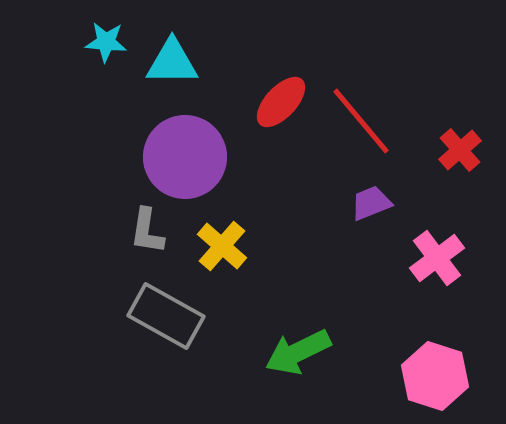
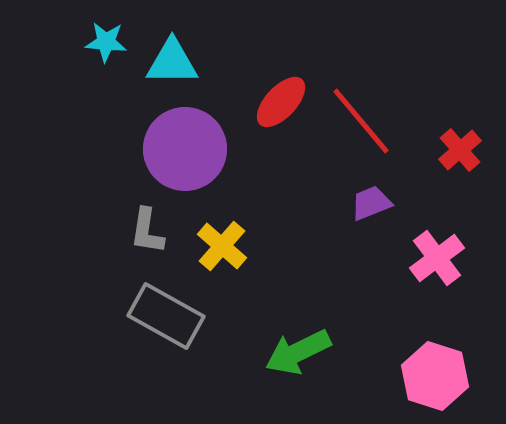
purple circle: moved 8 px up
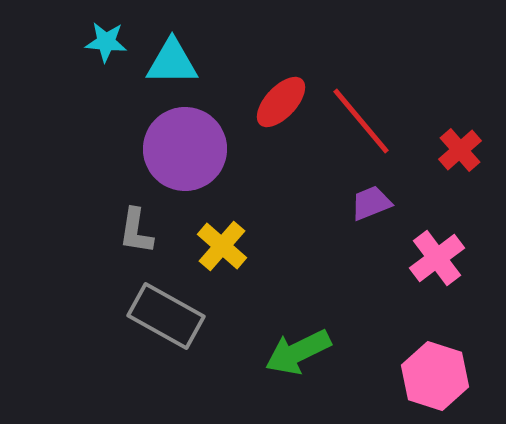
gray L-shape: moved 11 px left
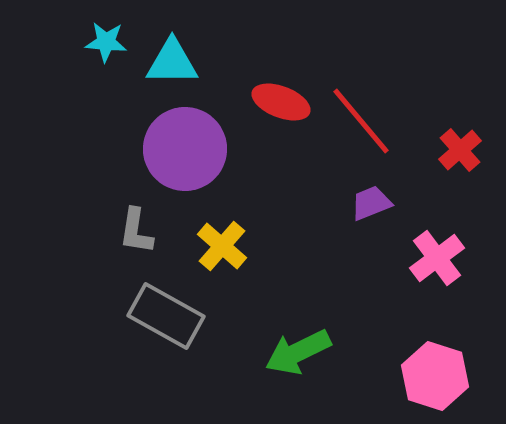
red ellipse: rotated 68 degrees clockwise
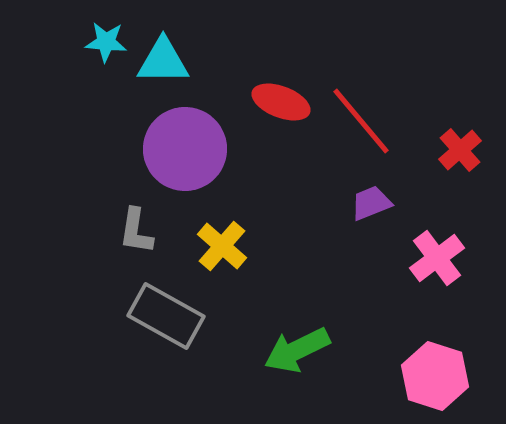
cyan triangle: moved 9 px left, 1 px up
green arrow: moved 1 px left, 2 px up
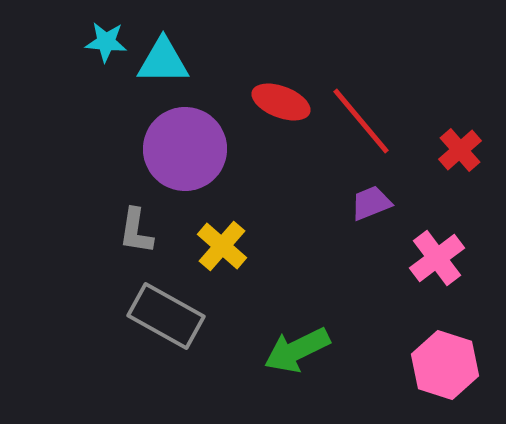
pink hexagon: moved 10 px right, 11 px up
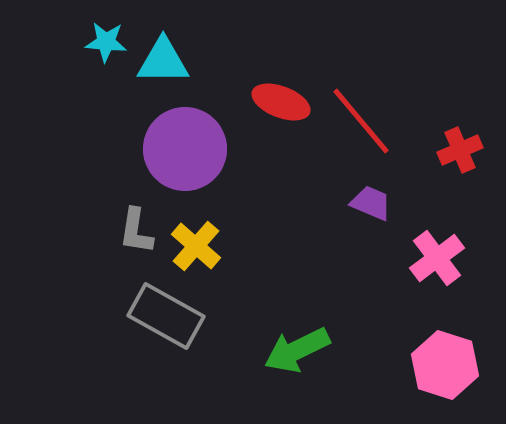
red cross: rotated 18 degrees clockwise
purple trapezoid: rotated 45 degrees clockwise
yellow cross: moved 26 px left
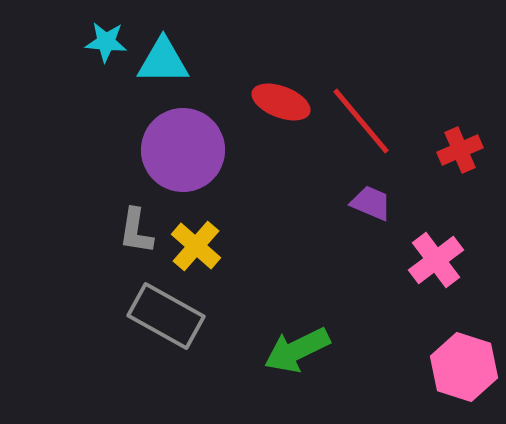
purple circle: moved 2 px left, 1 px down
pink cross: moved 1 px left, 2 px down
pink hexagon: moved 19 px right, 2 px down
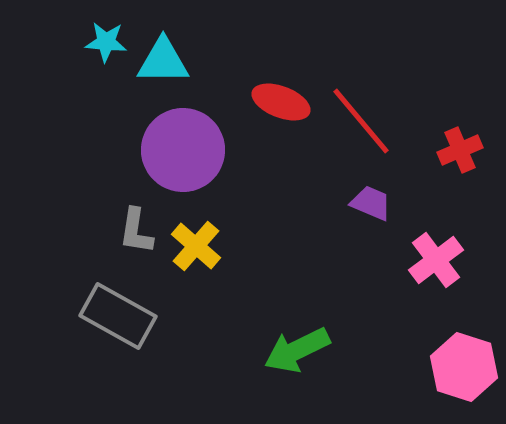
gray rectangle: moved 48 px left
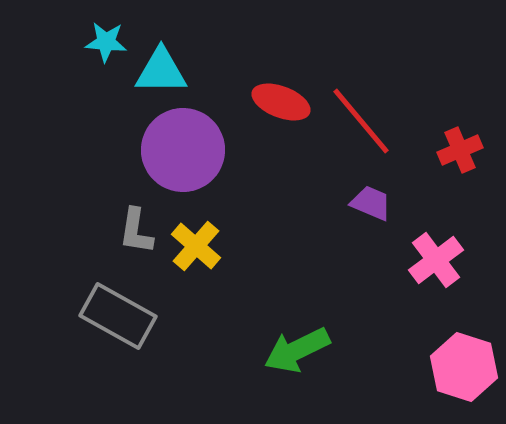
cyan triangle: moved 2 px left, 10 px down
